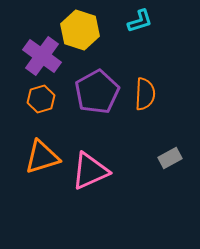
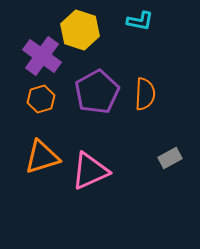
cyan L-shape: rotated 28 degrees clockwise
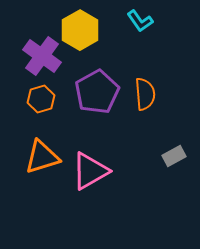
cyan L-shape: rotated 44 degrees clockwise
yellow hexagon: rotated 12 degrees clockwise
orange semicircle: rotated 8 degrees counterclockwise
gray rectangle: moved 4 px right, 2 px up
pink triangle: rotated 6 degrees counterclockwise
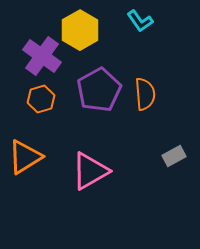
purple pentagon: moved 2 px right, 2 px up
orange triangle: moved 17 px left; rotated 15 degrees counterclockwise
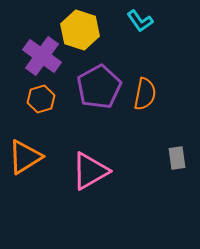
yellow hexagon: rotated 12 degrees counterclockwise
purple pentagon: moved 3 px up
orange semicircle: rotated 16 degrees clockwise
gray rectangle: moved 3 px right, 2 px down; rotated 70 degrees counterclockwise
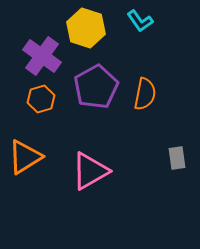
yellow hexagon: moved 6 px right, 2 px up
purple pentagon: moved 3 px left
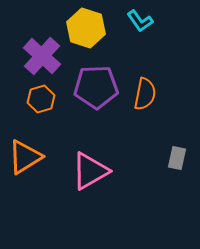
purple cross: rotated 6 degrees clockwise
purple pentagon: rotated 27 degrees clockwise
gray rectangle: rotated 20 degrees clockwise
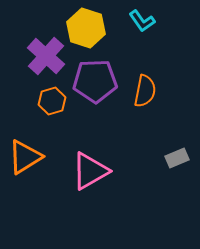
cyan L-shape: moved 2 px right
purple cross: moved 4 px right
purple pentagon: moved 1 px left, 6 px up
orange semicircle: moved 3 px up
orange hexagon: moved 11 px right, 2 px down
gray rectangle: rotated 55 degrees clockwise
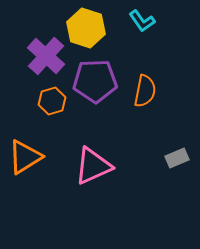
pink triangle: moved 3 px right, 5 px up; rotated 6 degrees clockwise
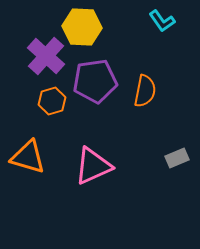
cyan L-shape: moved 20 px right
yellow hexagon: moved 4 px left, 1 px up; rotated 15 degrees counterclockwise
purple pentagon: rotated 6 degrees counterclockwise
orange triangle: moved 3 px right; rotated 48 degrees clockwise
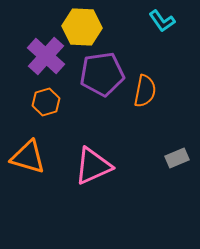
purple pentagon: moved 7 px right, 7 px up
orange hexagon: moved 6 px left, 1 px down
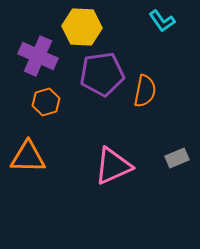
purple cross: moved 8 px left; rotated 18 degrees counterclockwise
orange triangle: rotated 15 degrees counterclockwise
pink triangle: moved 20 px right
